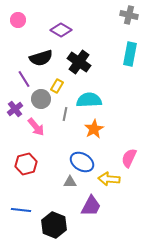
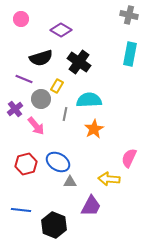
pink circle: moved 3 px right, 1 px up
purple line: rotated 36 degrees counterclockwise
pink arrow: moved 1 px up
blue ellipse: moved 24 px left
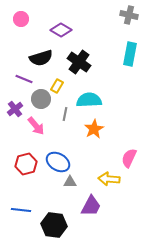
black hexagon: rotated 15 degrees counterclockwise
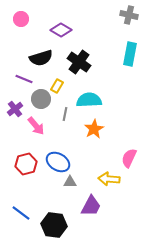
blue line: moved 3 px down; rotated 30 degrees clockwise
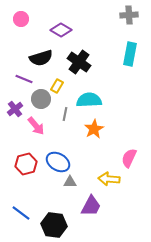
gray cross: rotated 18 degrees counterclockwise
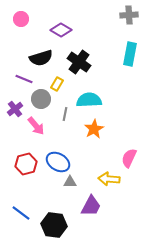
yellow rectangle: moved 2 px up
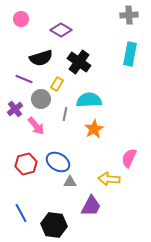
blue line: rotated 24 degrees clockwise
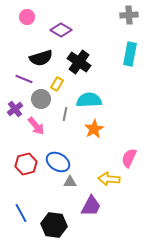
pink circle: moved 6 px right, 2 px up
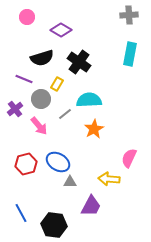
black semicircle: moved 1 px right
gray line: rotated 40 degrees clockwise
pink arrow: moved 3 px right
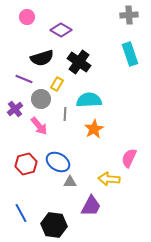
cyan rectangle: rotated 30 degrees counterclockwise
gray line: rotated 48 degrees counterclockwise
